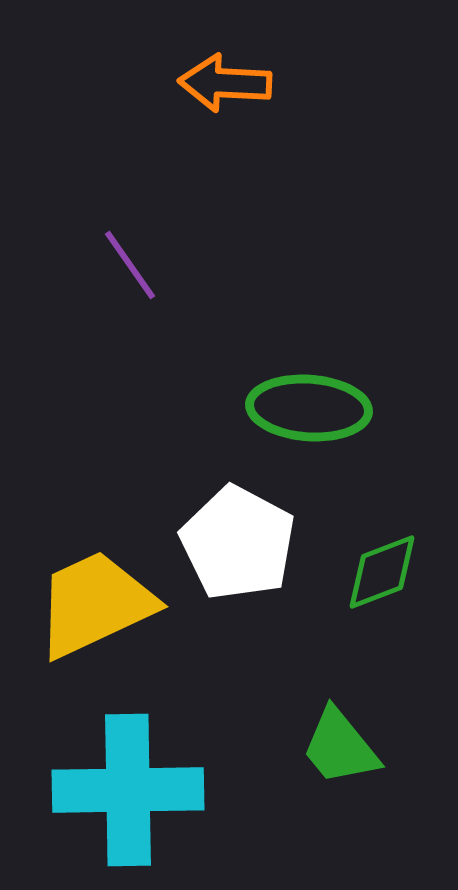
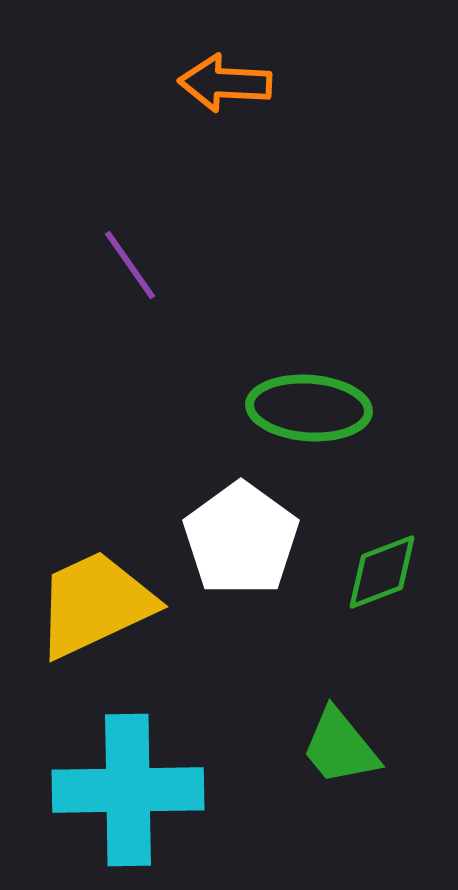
white pentagon: moved 3 px right, 4 px up; rotated 8 degrees clockwise
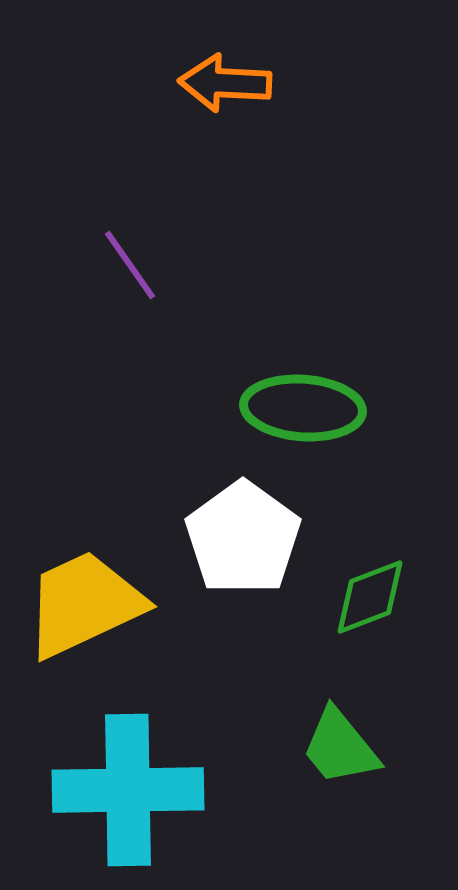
green ellipse: moved 6 px left
white pentagon: moved 2 px right, 1 px up
green diamond: moved 12 px left, 25 px down
yellow trapezoid: moved 11 px left
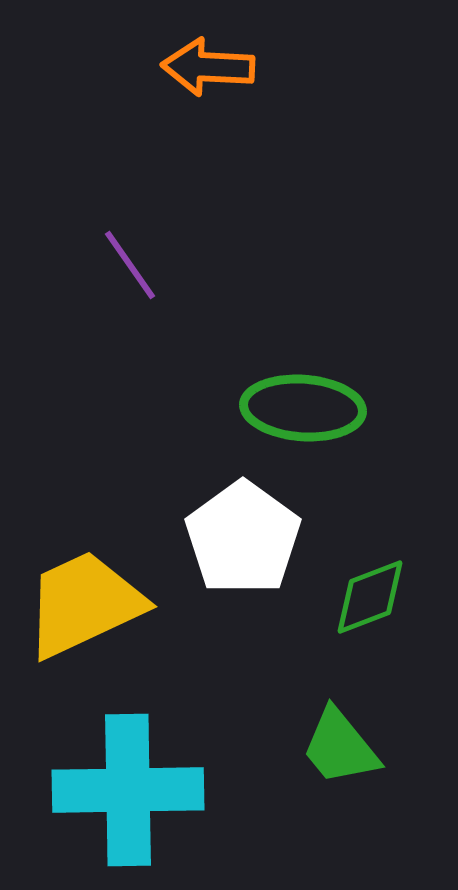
orange arrow: moved 17 px left, 16 px up
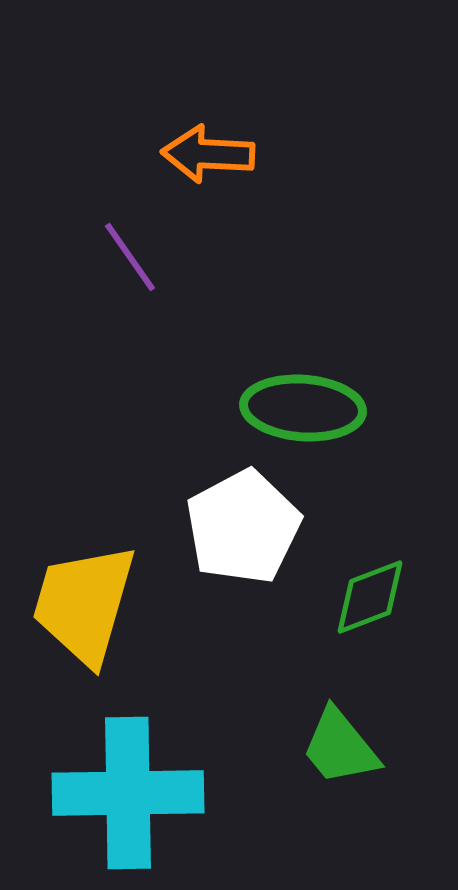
orange arrow: moved 87 px down
purple line: moved 8 px up
white pentagon: moved 11 px up; rotated 8 degrees clockwise
yellow trapezoid: rotated 49 degrees counterclockwise
cyan cross: moved 3 px down
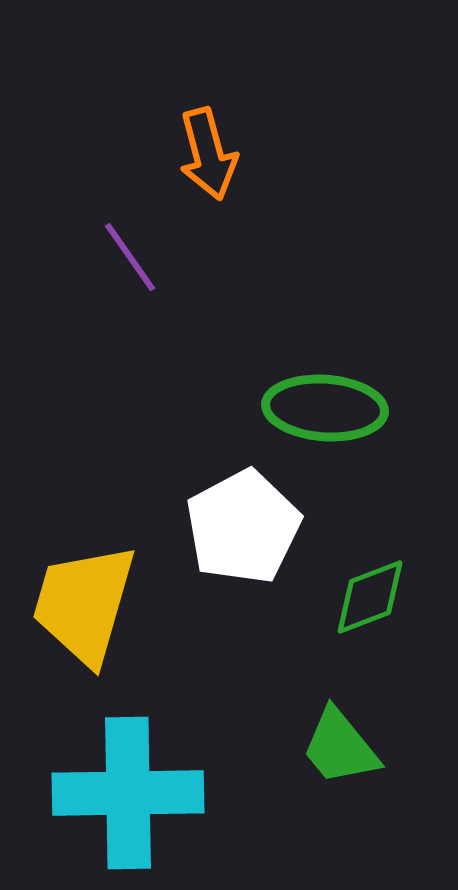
orange arrow: rotated 108 degrees counterclockwise
green ellipse: moved 22 px right
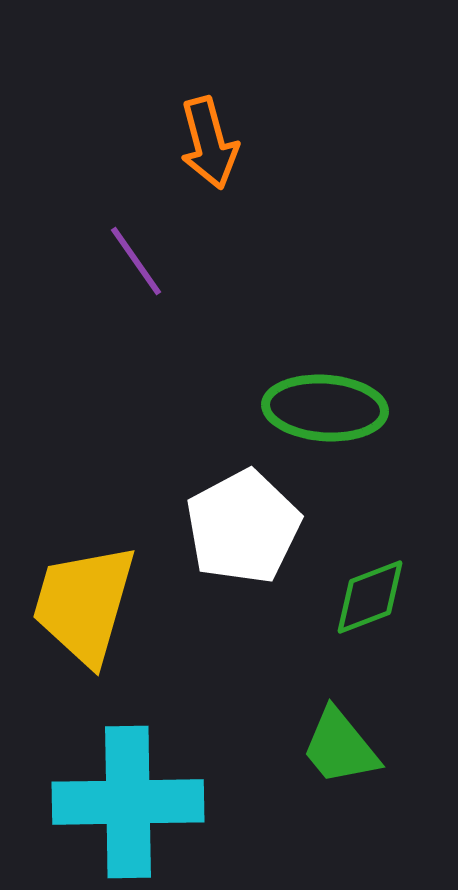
orange arrow: moved 1 px right, 11 px up
purple line: moved 6 px right, 4 px down
cyan cross: moved 9 px down
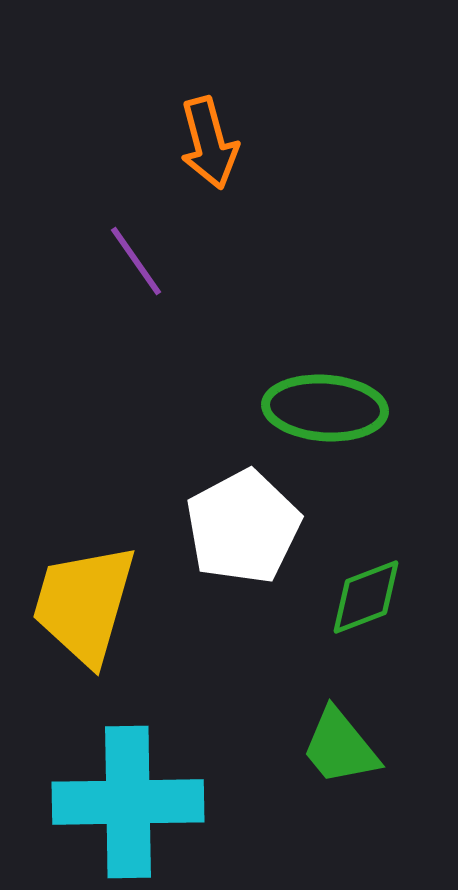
green diamond: moved 4 px left
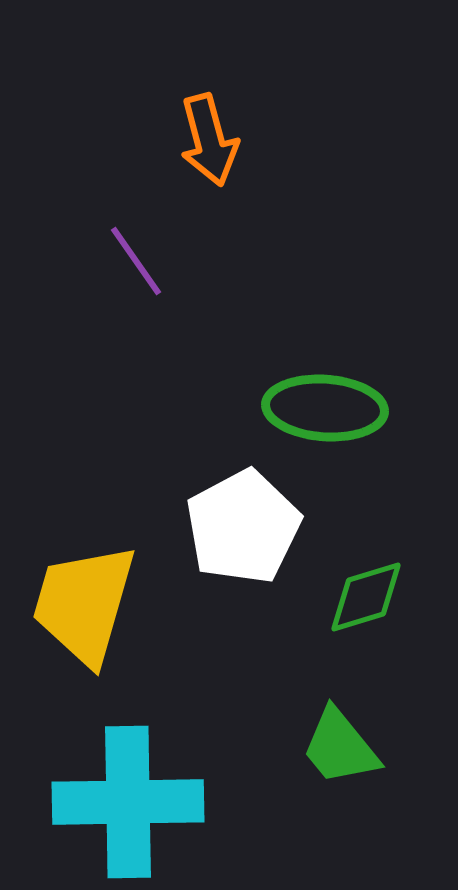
orange arrow: moved 3 px up
green diamond: rotated 4 degrees clockwise
